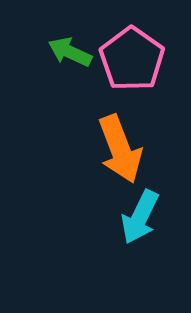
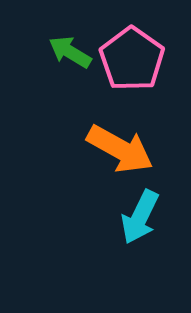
green arrow: rotated 6 degrees clockwise
orange arrow: rotated 40 degrees counterclockwise
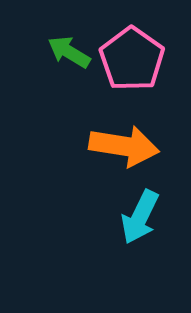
green arrow: moved 1 px left
orange arrow: moved 4 px right, 3 px up; rotated 20 degrees counterclockwise
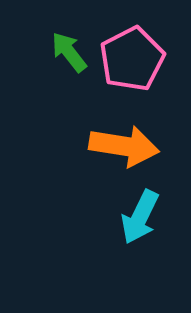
green arrow: rotated 21 degrees clockwise
pink pentagon: rotated 10 degrees clockwise
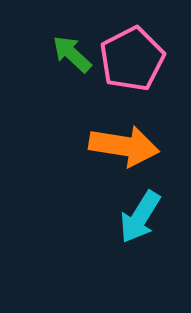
green arrow: moved 3 px right, 2 px down; rotated 9 degrees counterclockwise
cyan arrow: rotated 6 degrees clockwise
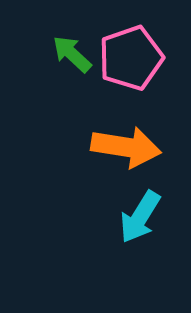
pink pentagon: moved 1 px left, 1 px up; rotated 8 degrees clockwise
orange arrow: moved 2 px right, 1 px down
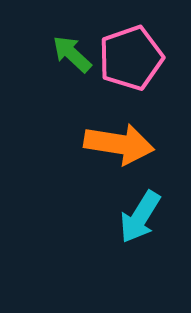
orange arrow: moved 7 px left, 3 px up
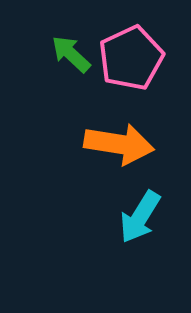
green arrow: moved 1 px left
pink pentagon: rotated 6 degrees counterclockwise
